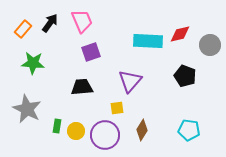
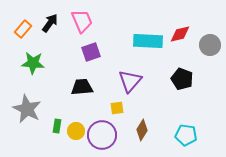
black pentagon: moved 3 px left, 3 px down
cyan pentagon: moved 3 px left, 5 px down
purple circle: moved 3 px left
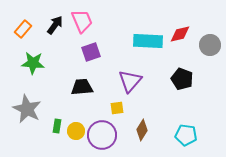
black arrow: moved 5 px right, 2 px down
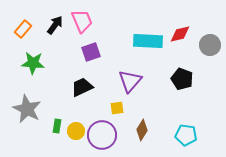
black trapezoid: rotated 20 degrees counterclockwise
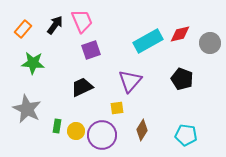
cyan rectangle: rotated 32 degrees counterclockwise
gray circle: moved 2 px up
purple square: moved 2 px up
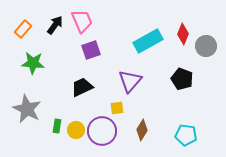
red diamond: moved 3 px right; rotated 55 degrees counterclockwise
gray circle: moved 4 px left, 3 px down
yellow circle: moved 1 px up
purple circle: moved 4 px up
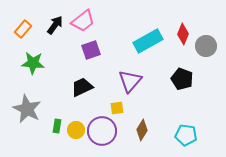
pink trapezoid: moved 1 px right; rotated 75 degrees clockwise
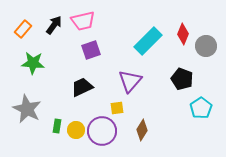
pink trapezoid: rotated 25 degrees clockwise
black arrow: moved 1 px left
cyan rectangle: rotated 16 degrees counterclockwise
cyan pentagon: moved 15 px right, 27 px up; rotated 30 degrees clockwise
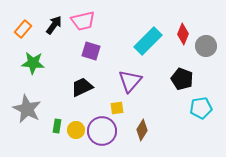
purple square: moved 1 px down; rotated 36 degrees clockwise
cyan pentagon: rotated 25 degrees clockwise
